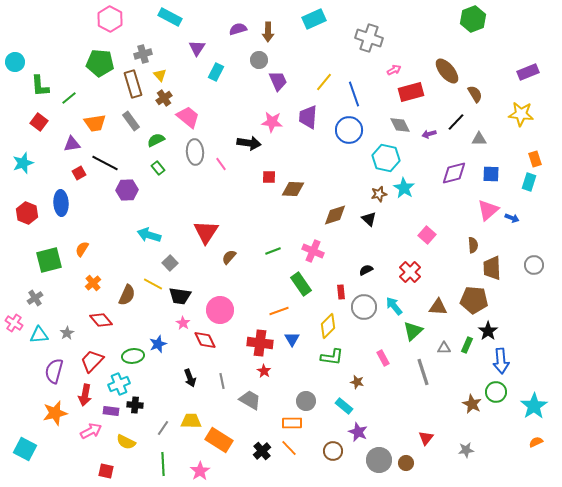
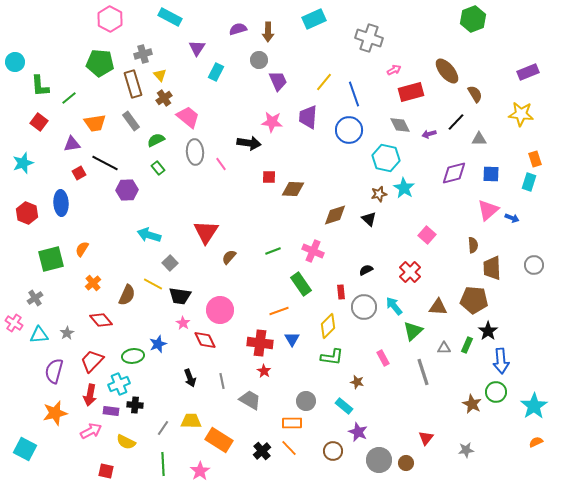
green square at (49, 260): moved 2 px right, 1 px up
red arrow at (85, 395): moved 5 px right
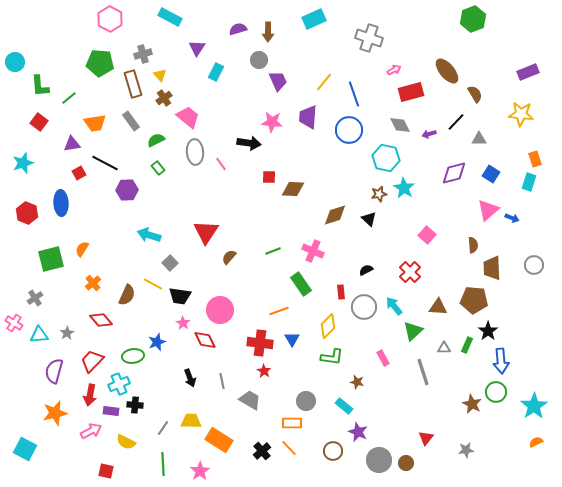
blue square at (491, 174): rotated 30 degrees clockwise
blue star at (158, 344): moved 1 px left, 2 px up
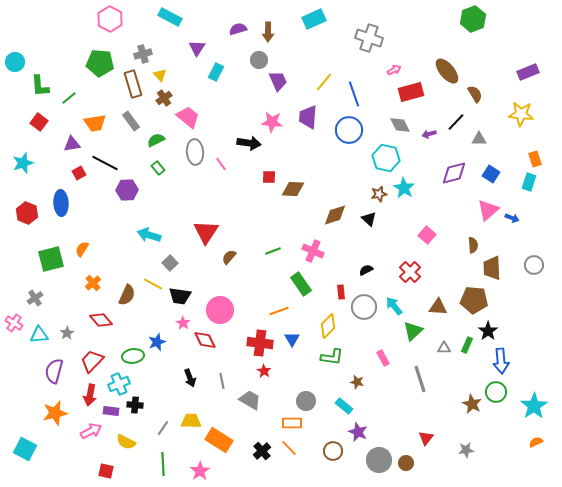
gray line at (423, 372): moved 3 px left, 7 px down
